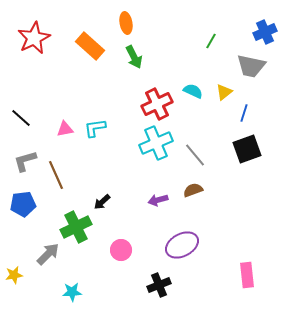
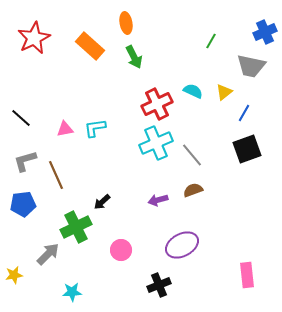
blue line: rotated 12 degrees clockwise
gray line: moved 3 px left
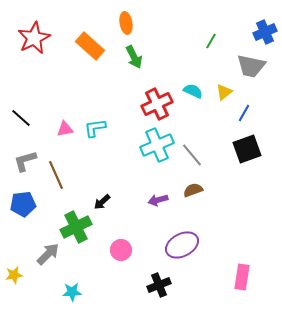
cyan cross: moved 1 px right, 2 px down
pink rectangle: moved 5 px left, 2 px down; rotated 15 degrees clockwise
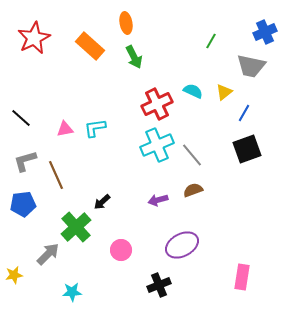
green cross: rotated 16 degrees counterclockwise
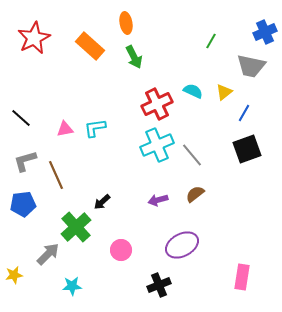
brown semicircle: moved 2 px right, 4 px down; rotated 18 degrees counterclockwise
cyan star: moved 6 px up
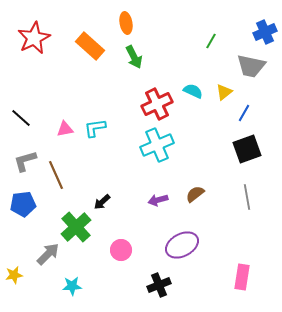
gray line: moved 55 px right, 42 px down; rotated 30 degrees clockwise
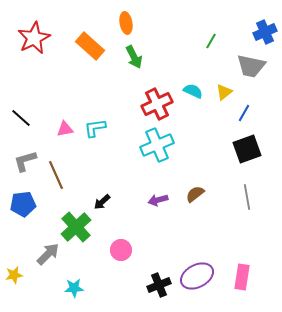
purple ellipse: moved 15 px right, 31 px down
cyan star: moved 2 px right, 2 px down
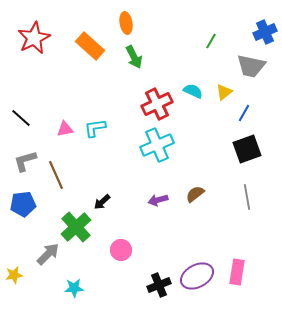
pink rectangle: moved 5 px left, 5 px up
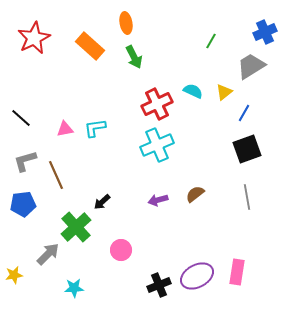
gray trapezoid: rotated 136 degrees clockwise
